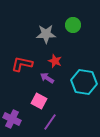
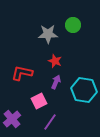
gray star: moved 2 px right
red L-shape: moved 9 px down
purple arrow: moved 9 px right, 4 px down; rotated 80 degrees clockwise
cyan hexagon: moved 8 px down
pink square: rotated 35 degrees clockwise
purple cross: rotated 24 degrees clockwise
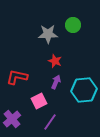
red L-shape: moved 5 px left, 4 px down
cyan hexagon: rotated 15 degrees counterclockwise
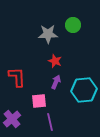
red L-shape: rotated 75 degrees clockwise
pink square: rotated 21 degrees clockwise
purple line: rotated 48 degrees counterclockwise
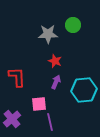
pink square: moved 3 px down
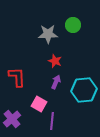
pink square: rotated 35 degrees clockwise
purple line: moved 2 px right, 1 px up; rotated 18 degrees clockwise
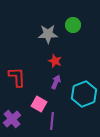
cyan hexagon: moved 4 px down; rotated 15 degrees counterclockwise
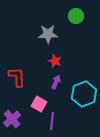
green circle: moved 3 px right, 9 px up
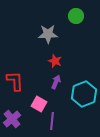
red L-shape: moved 2 px left, 4 px down
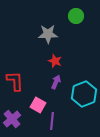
pink square: moved 1 px left, 1 px down
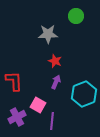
red L-shape: moved 1 px left
purple cross: moved 5 px right, 2 px up; rotated 12 degrees clockwise
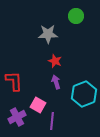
purple arrow: rotated 40 degrees counterclockwise
